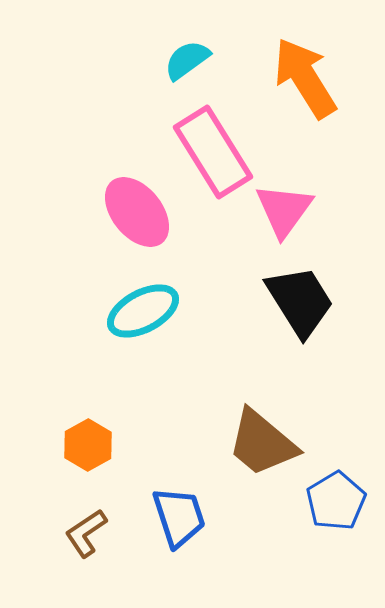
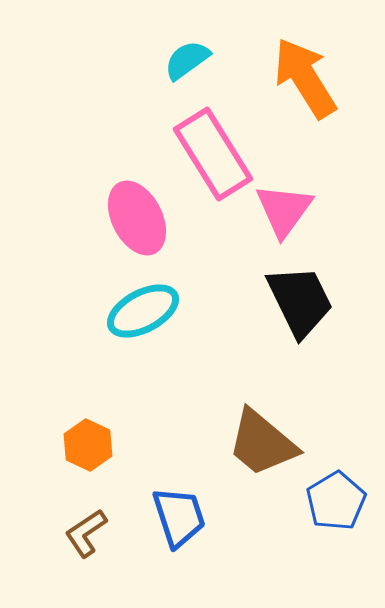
pink rectangle: moved 2 px down
pink ellipse: moved 6 px down; rotated 12 degrees clockwise
black trapezoid: rotated 6 degrees clockwise
orange hexagon: rotated 6 degrees counterclockwise
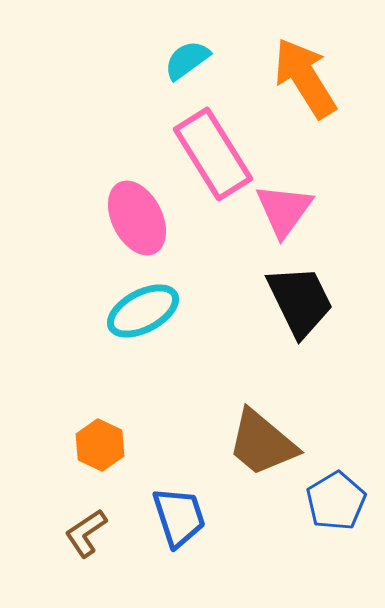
orange hexagon: moved 12 px right
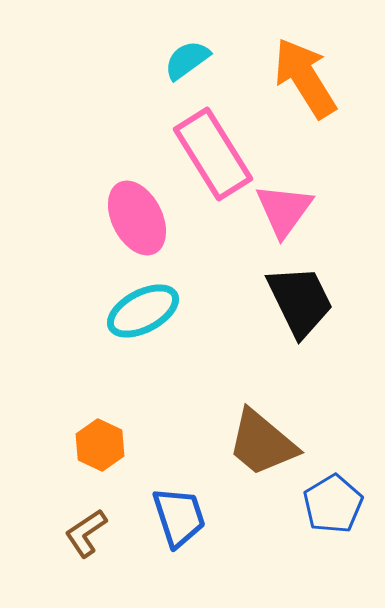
blue pentagon: moved 3 px left, 3 px down
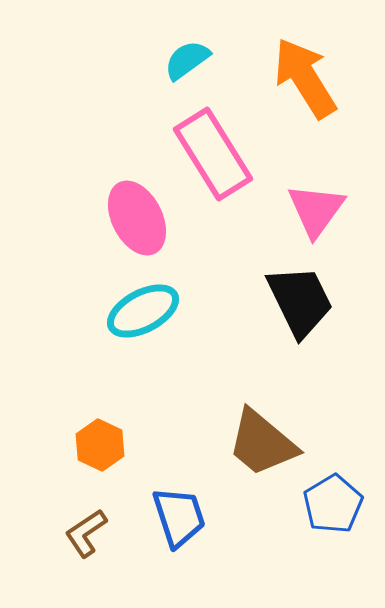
pink triangle: moved 32 px right
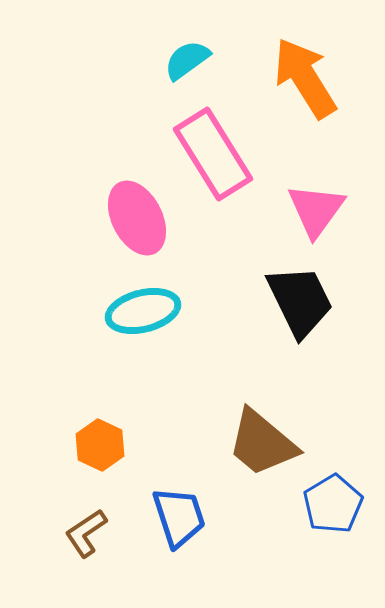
cyan ellipse: rotated 14 degrees clockwise
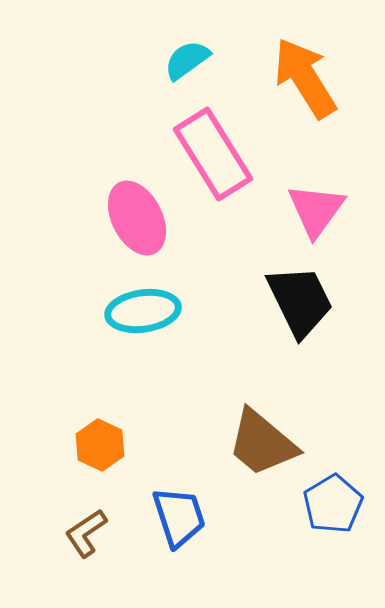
cyan ellipse: rotated 6 degrees clockwise
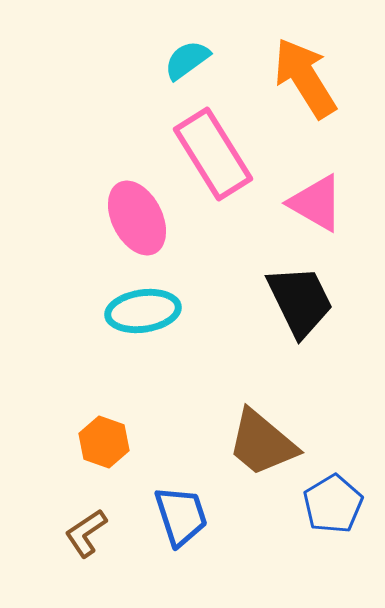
pink triangle: moved 7 px up; rotated 36 degrees counterclockwise
orange hexagon: moved 4 px right, 3 px up; rotated 6 degrees counterclockwise
blue trapezoid: moved 2 px right, 1 px up
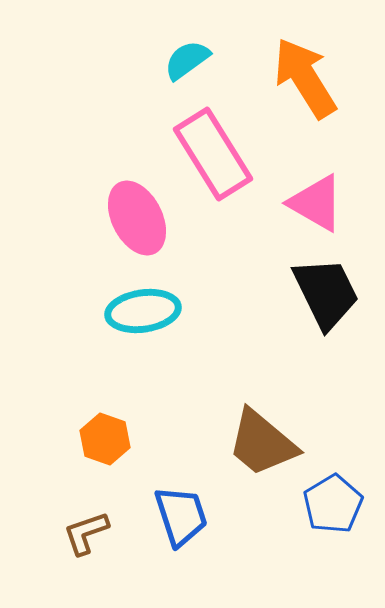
black trapezoid: moved 26 px right, 8 px up
orange hexagon: moved 1 px right, 3 px up
brown L-shape: rotated 15 degrees clockwise
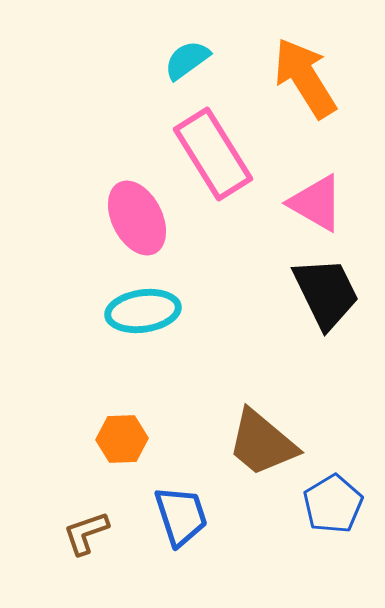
orange hexagon: moved 17 px right; rotated 21 degrees counterclockwise
